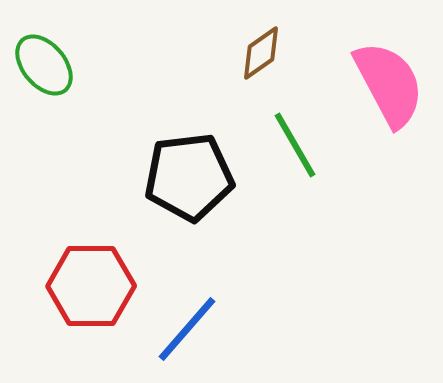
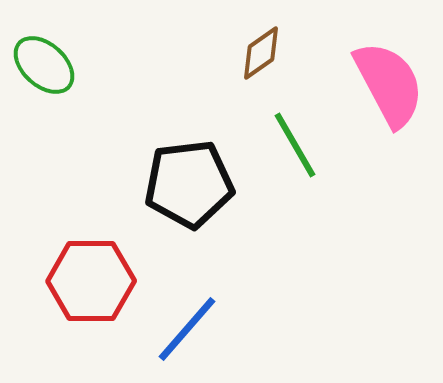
green ellipse: rotated 8 degrees counterclockwise
black pentagon: moved 7 px down
red hexagon: moved 5 px up
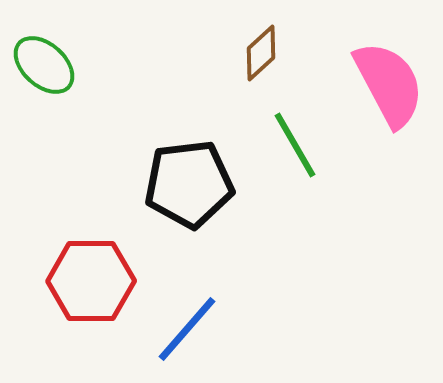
brown diamond: rotated 8 degrees counterclockwise
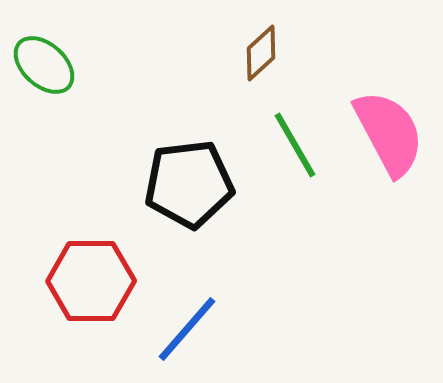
pink semicircle: moved 49 px down
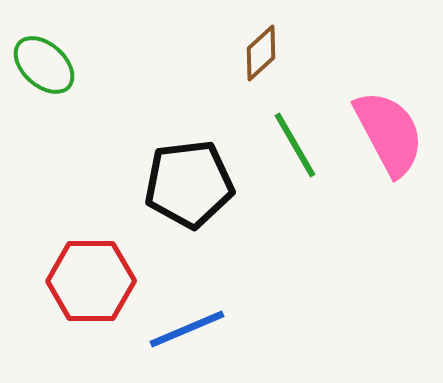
blue line: rotated 26 degrees clockwise
